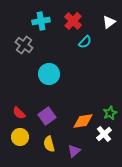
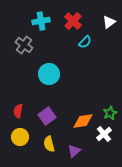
red semicircle: moved 1 px left, 2 px up; rotated 56 degrees clockwise
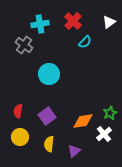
cyan cross: moved 1 px left, 3 px down
yellow semicircle: rotated 21 degrees clockwise
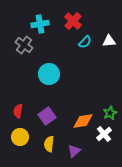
white triangle: moved 19 px down; rotated 32 degrees clockwise
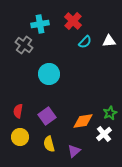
yellow semicircle: rotated 21 degrees counterclockwise
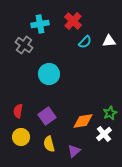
yellow circle: moved 1 px right
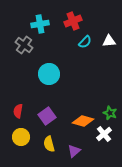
red cross: rotated 24 degrees clockwise
green star: rotated 24 degrees counterclockwise
orange diamond: rotated 25 degrees clockwise
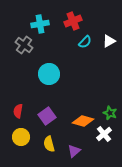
white triangle: rotated 24 degrees counterclockwise
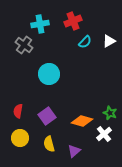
orange diamond: moved 1 px left
yellow circle: moved 1 px left, 1 px down
